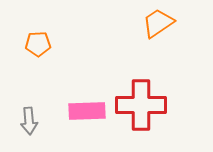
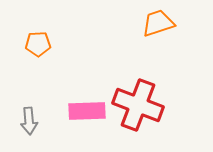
orange trapezoid: rotated 16 degrees clockwise
red cross: moved 3 px left; rotated 21 degrees clockwise
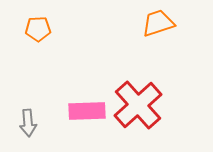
orange pentagon: moved 15 px up
red cross: rotated 27 degrees clockwise
gray arrow: moved 1 px left, 2 px down
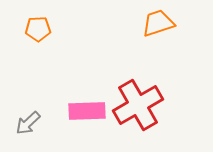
red cross: rotated 12 degrees clockwise
gray arrow: rotated 52 degrees clockwise
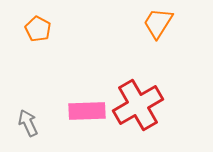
orange trapezoid: rotated 40 degrees counterclockwise
orange pentagon: rotated 30 degrees clockwise
gray arrow: rotated 108 degrees clockwise
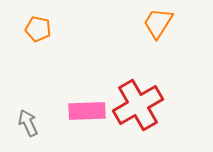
orange pentagon: rotated 15 degrees counterclockwise
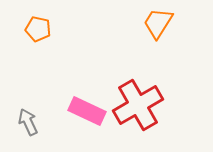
pink rectangle: rotated 27 degrees clockwise
gray arrow: moved 1 px up
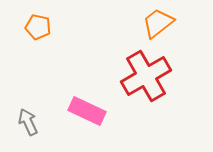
orange trapezoid: rotated 20 degrees clockwise
orange pentagon: moved 2 px up
red cross: moved 8 px right, 29 px up
